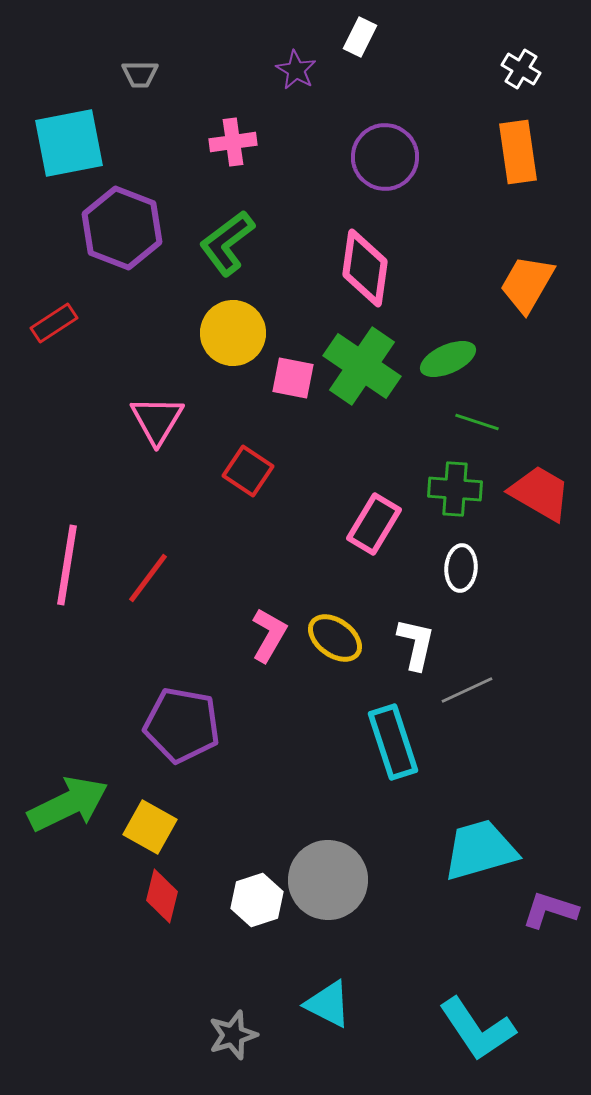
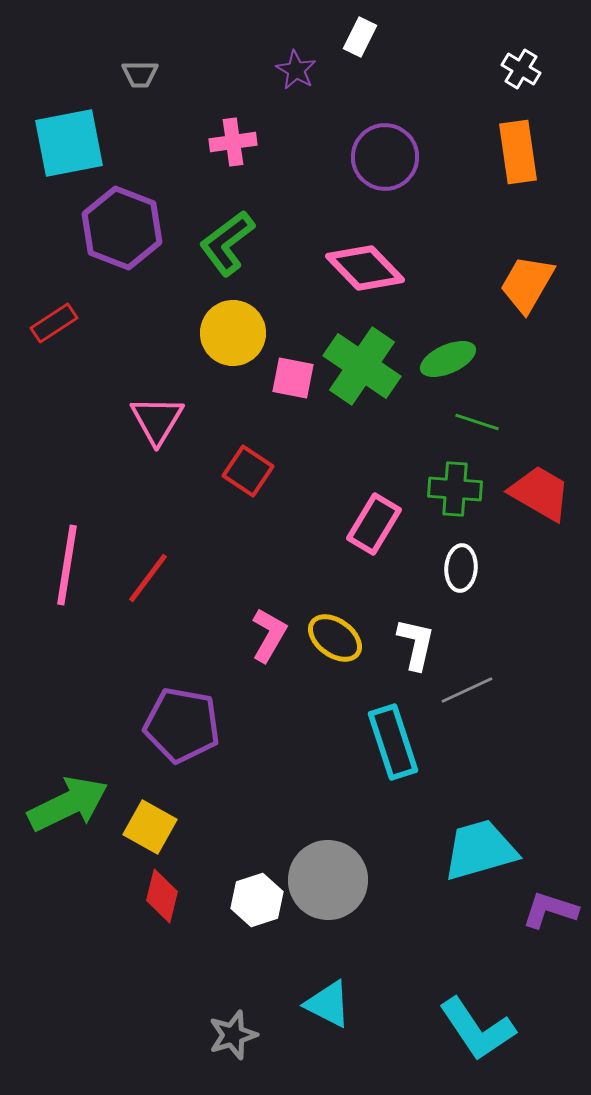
pink diamond at (365, 268): rotated 52 degrees counterclockwise
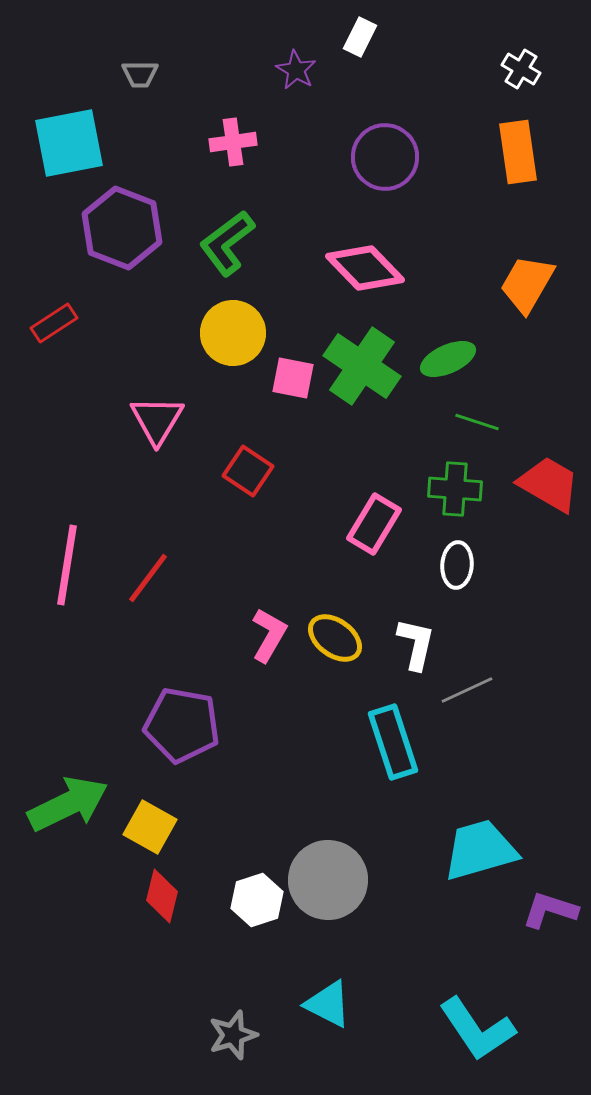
red trapezoid at (540, 493): moved 9 px right, 9 px up
white ellipse at (461, 568): moved 4 px left, 3 px up
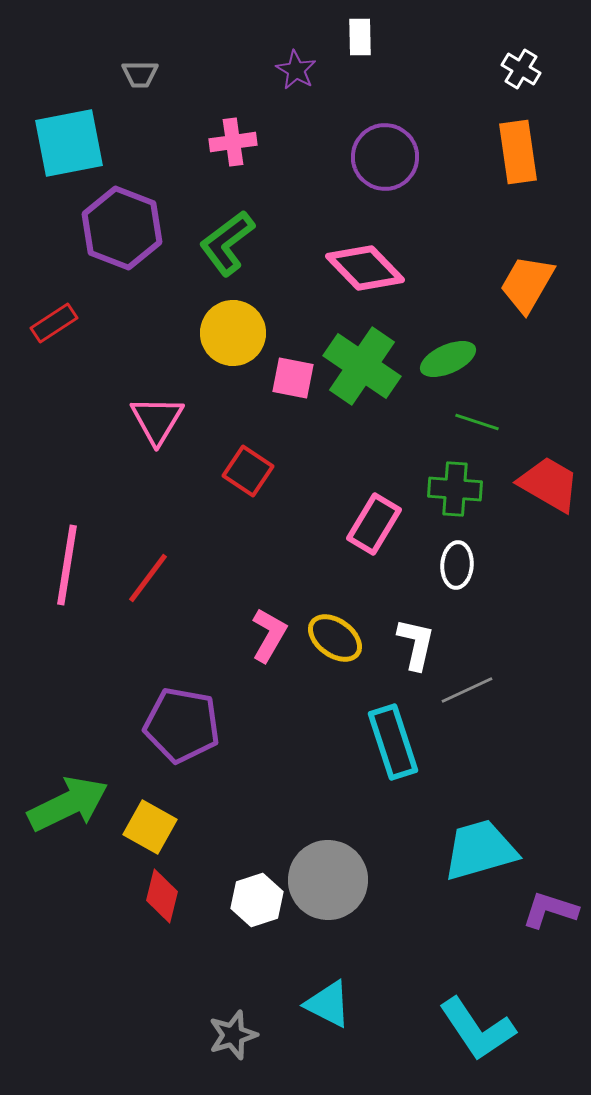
white rectangle at (360, 37): rotated 27 degrees counterclockwise
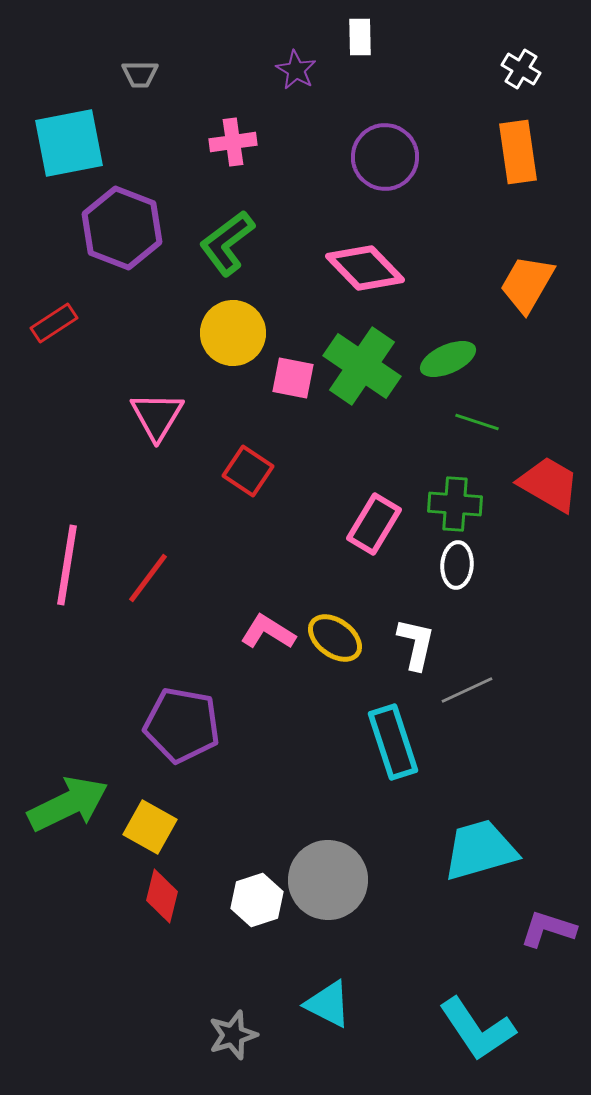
pink triangle at (157, 420): moved 4 px up
green cross at (455, 489): moved 15 px down
pink L-shape at (269, 635): moved 1 px left, 3 px up; rotated 88 degrees counterclockwise
purple L-shape at (550, 910): moved 2 px left, 19 px down
